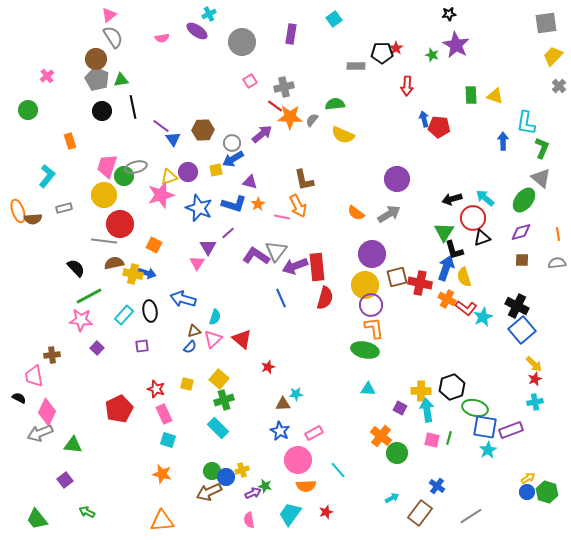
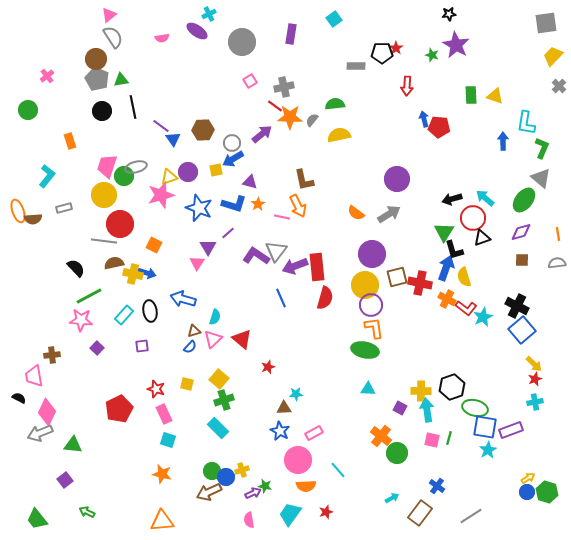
yellow semicircle at (343, 135): moved 4 px left; rotated 145 degrees clockwise
brown triangle at (283, 404): moved 1 px right, 4 px down
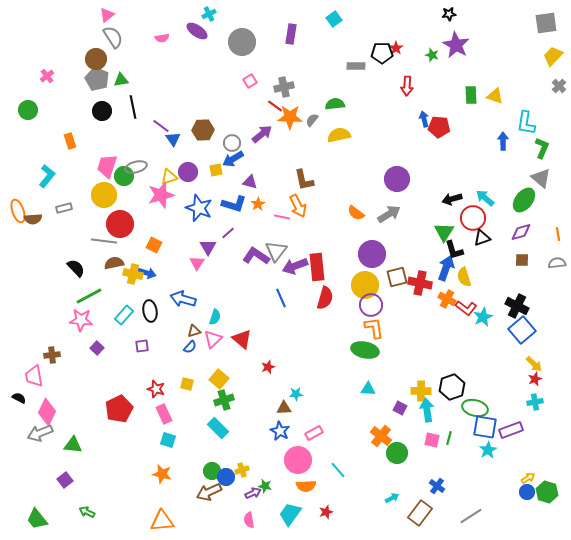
pink triangle at (109, 15): moved 2 px left
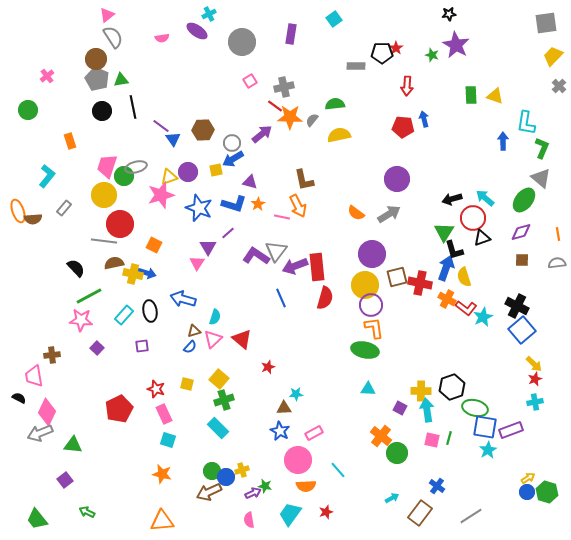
red pentagon at (439, 127): moved 36 px left
gray rectangle at (64, 208): rotated 35 degrees counterclockwise
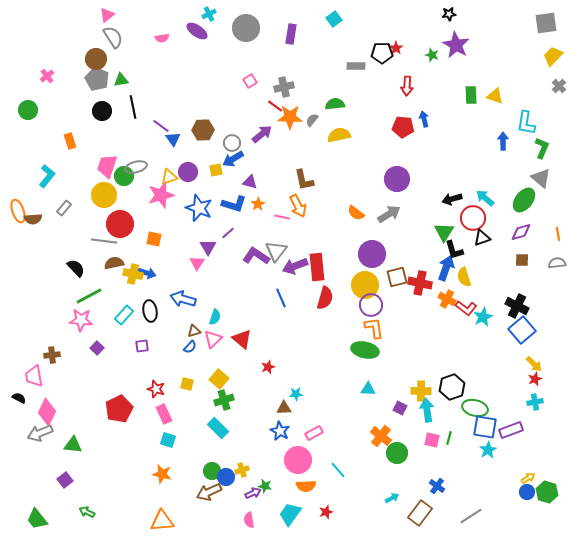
gray circle at (242, 42): moved 4 px right, 14 px up
orange square at (154, 245): moved 6 px up; rotated 14 degrees counterclockwise
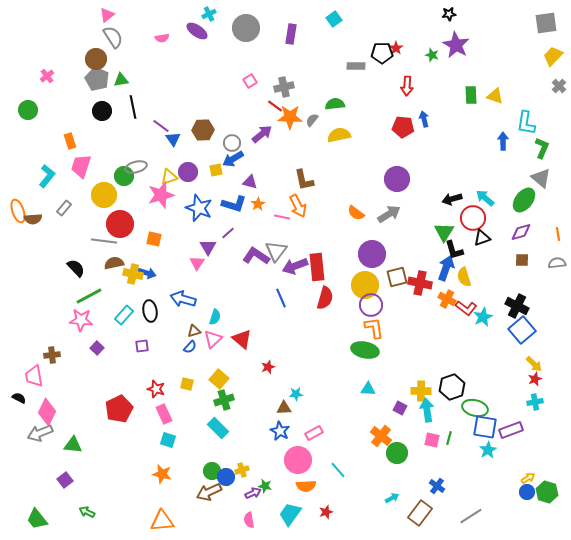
pink trapezoid at (107, 166): moved 26 px left
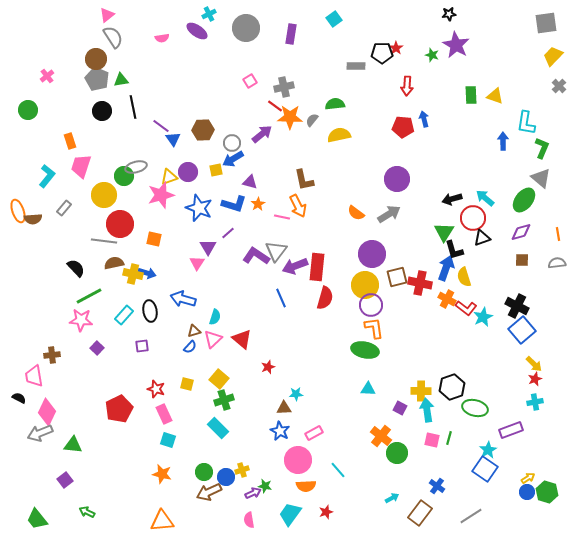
red rectangle at (317, 267): rotated 12 degrees clockwise
blue square at (485, 427): moved 42 px down; rotated 25 degrees clockwise
green circle at (212, 471): moved 8 px left, 1 px down
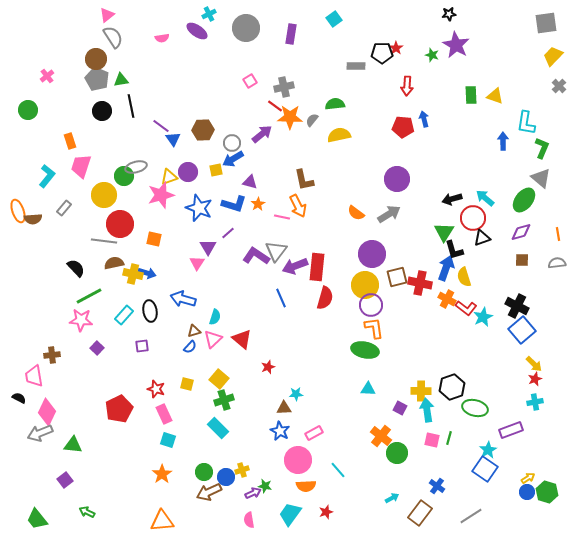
black line at (133, 107): moved 2 px left, 1 px up
orange star at (162, 474): rotated 24 degrees clockwise
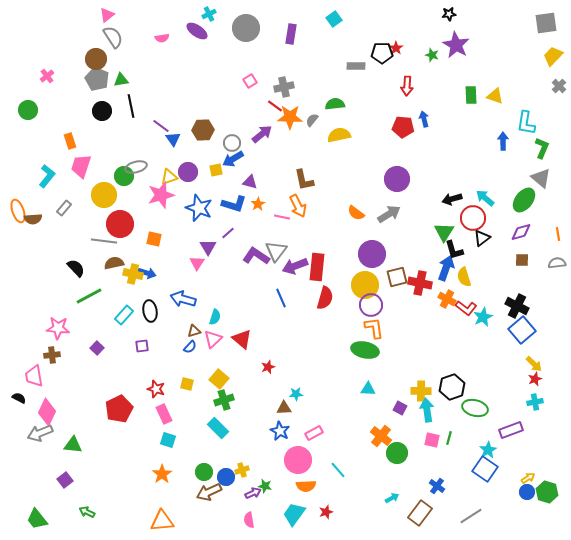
black triangle at (482, 238): rotated 18 degrees counterclockwise
pink star at (81, 320): moved 23 px left, 8 px down
cyan trapezoid at (290, 514): moved 4 px right
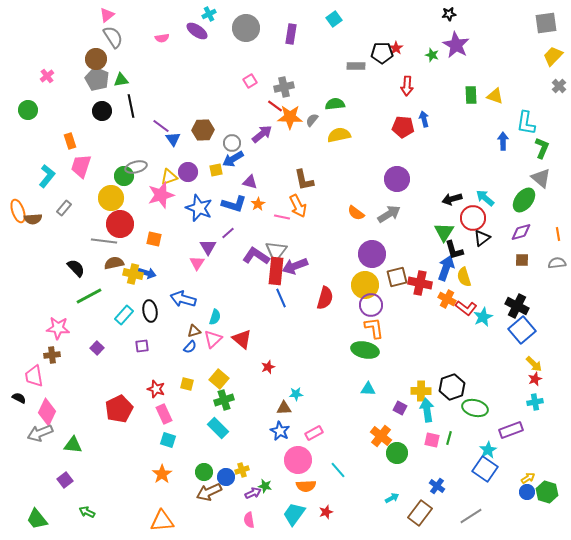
yellow circle at (104, 195): moved 7 px right, 3 px down
red rectangle at (317, 267): moved 41 px left, 4 px down
